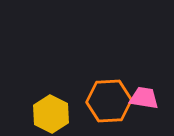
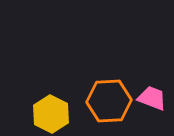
pink trapezoid: moved 8 px right; rotated 12 degrees clockwise
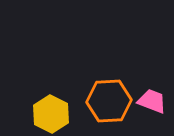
pink trapezoid: moved 3 px down
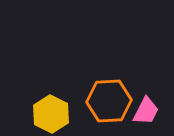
pink trapezoid: moved 6 px left, 10 px down; rotated 96 degrees clockwise
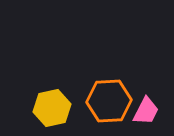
yellow hexagon: moved 1 px right, 6 px up; rotated 21 degrees clockwise
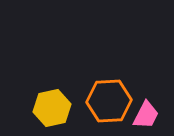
pink trapezoid: moved 4 px down
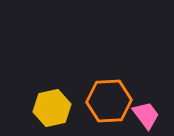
pink trapezoid: rotated 64 degrees counterclockwise
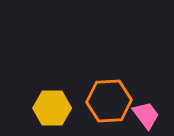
yellow hexagon: rotated 12 degrees clockwise
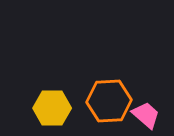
pink trapezoid: rotated 12 degrees counterclockwise
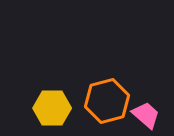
orange hexagon: moved 2 px left; rotated 12 degrees counterclockwise
